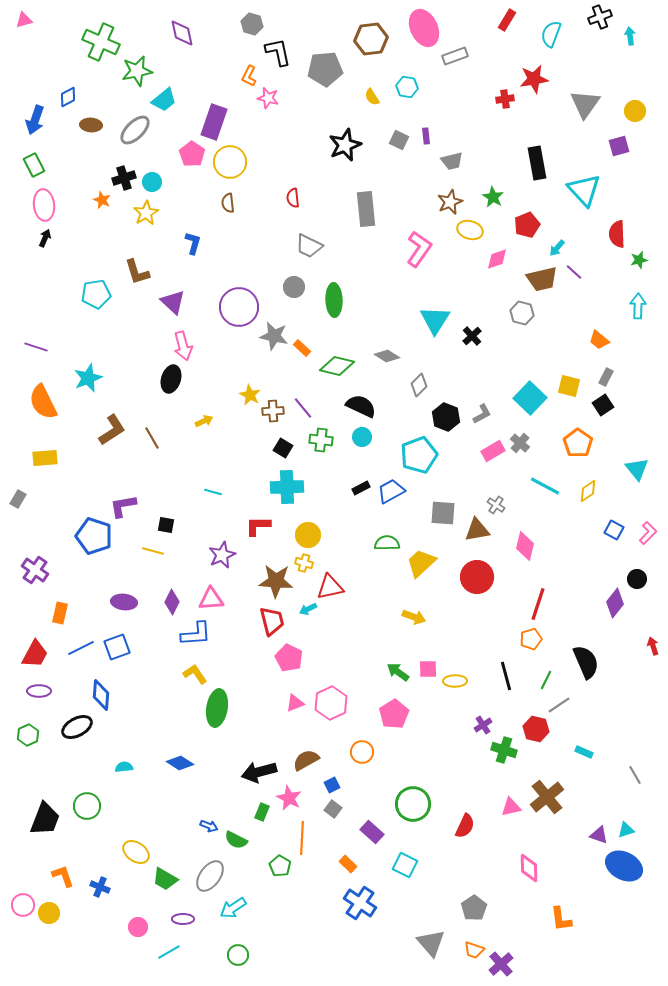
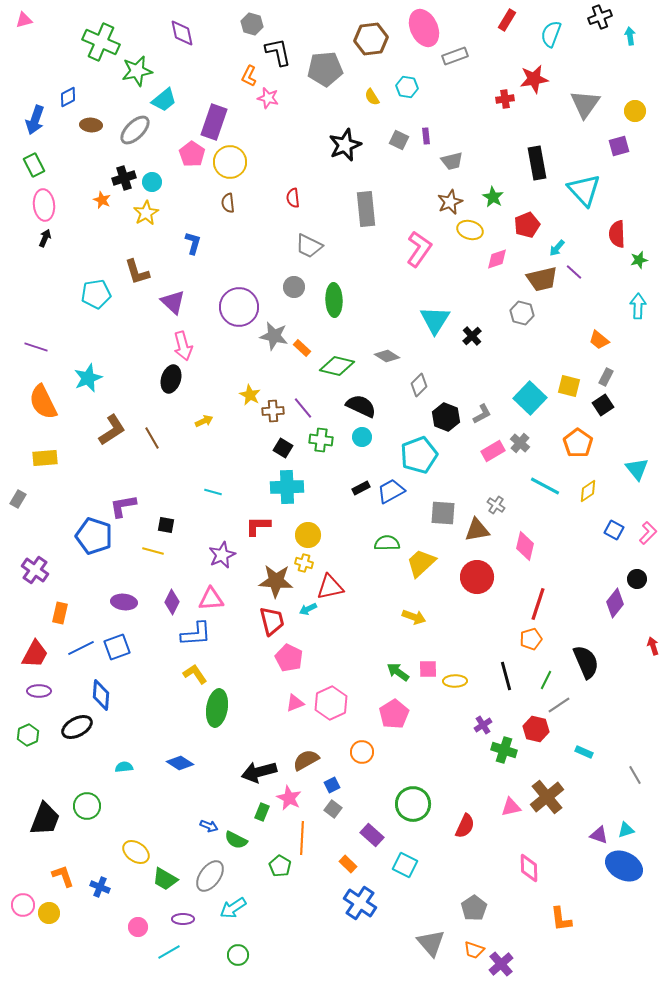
purple rectangle at (372, 832): moved 3 px down
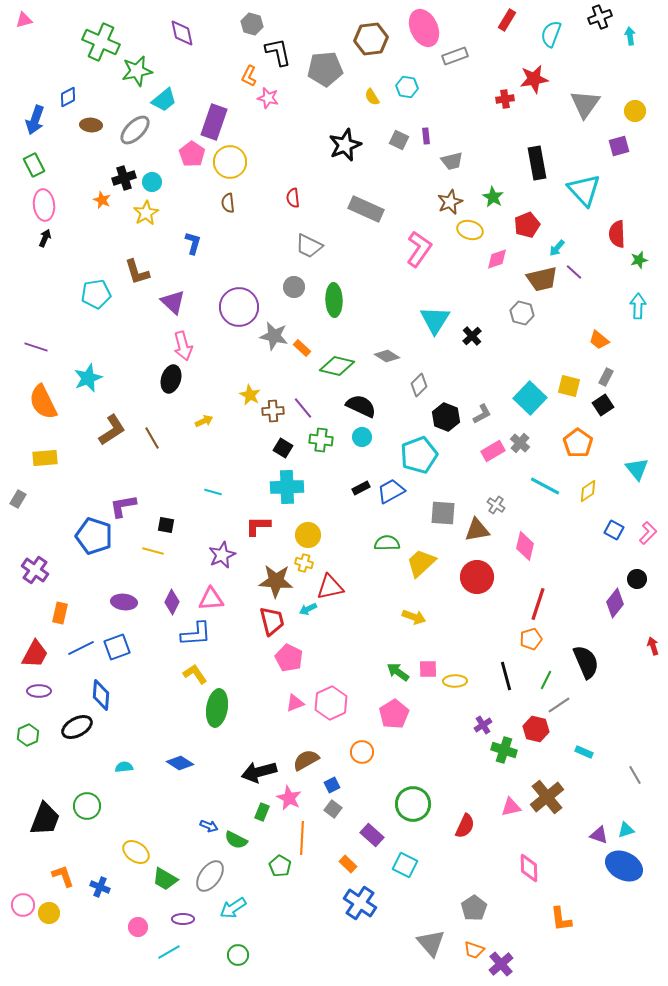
gray rectangle at (366, 209): rotated 60 degrees counterclockwise
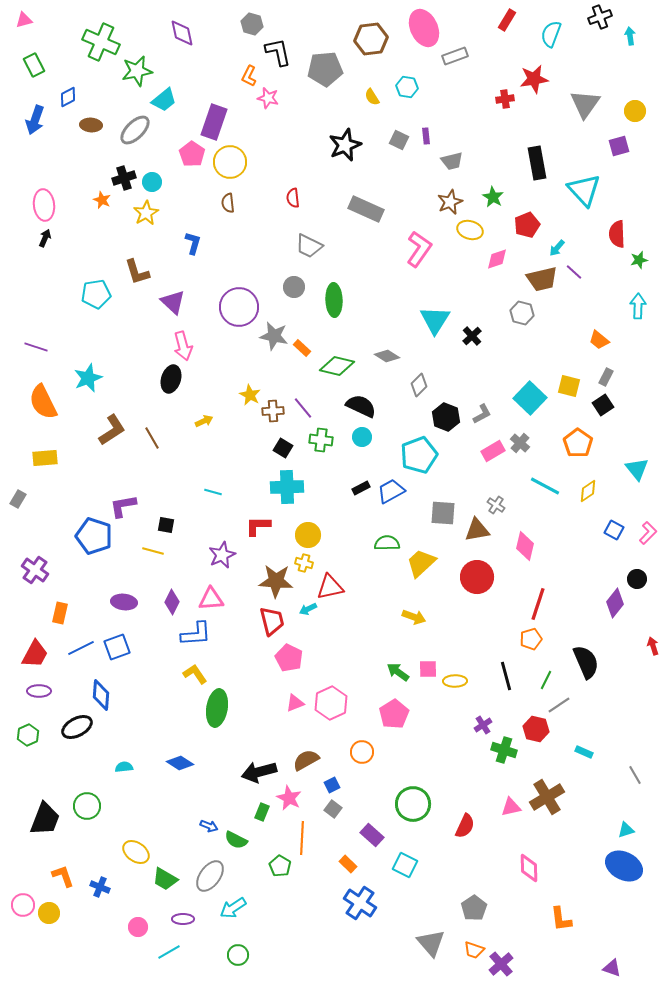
green rectangle at (34, 165): moved 100 px up
brown cross at (547, 797): rotated 8 degrees clockwise
purple triangle at (599, 835): moved 13 px right, 133 px down
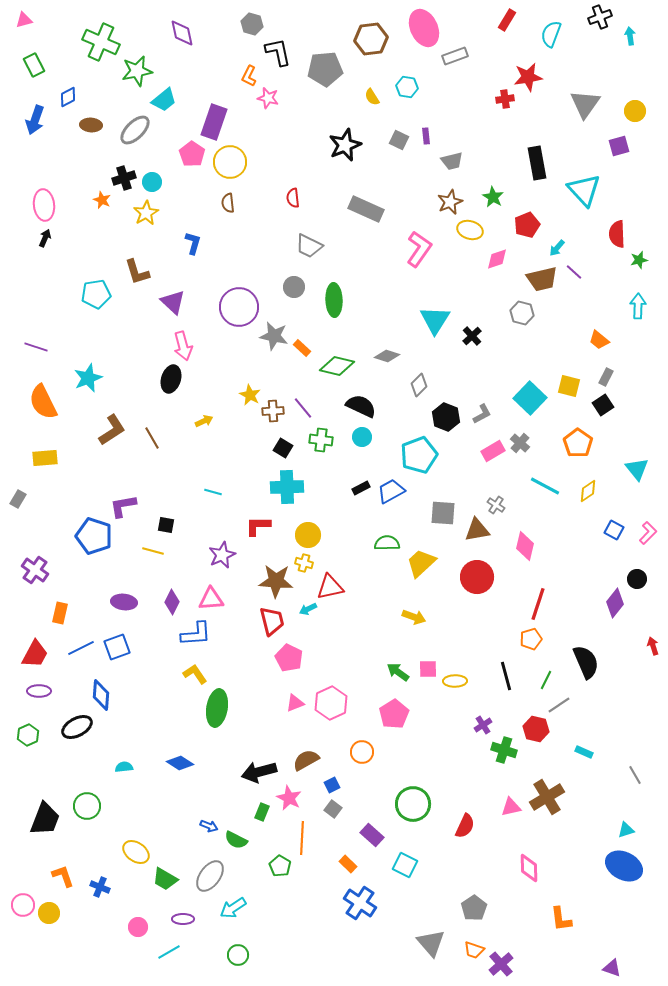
red star at (534, 79): moved 6 px left, 2 px up
gray diamond at (387, 356): rotated 15 degrees counterclockwise
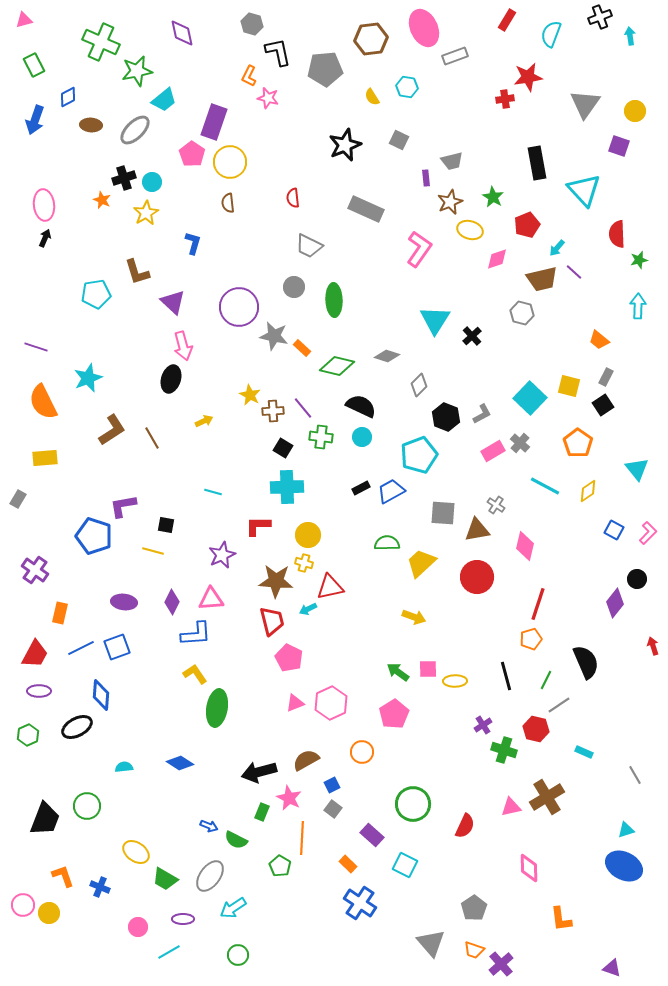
purple rectangle at (426, 136): moved 42 px down
purple square at (619, 146): rotated 35 degrees clockwise
green cross at (321, 440): moved 3 px up
